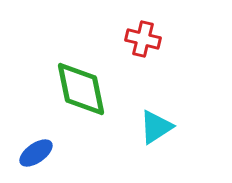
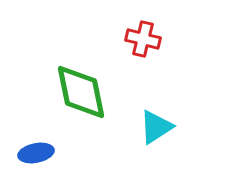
green diamond: moved 3 px down
blue ellipse: rotated 24 degrees clockwise
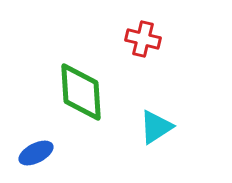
green diamond: rotated 8 degrees clockwise
blue ellipse: rotated 16 degrees counterclockwise
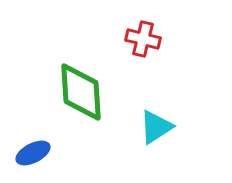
blue ellipse: moved 3 px left
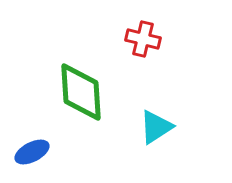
blue ellipse: moved 1 px left, 1 px up
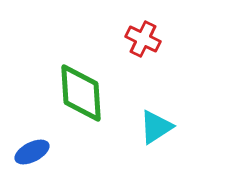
red cross: rotated 12 degrees clockwise
green diamond: moved 1 px down
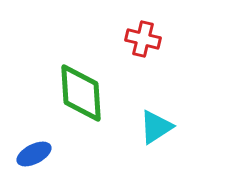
red cross: rotated 12 degrees counterclockwise
blue ellipse: moved 2 px right, 2 px down
